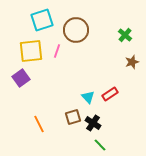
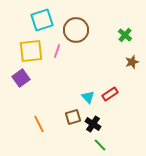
black cross: moved 1 px down
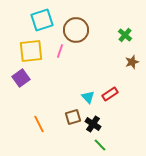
pink line: moved 3 px right
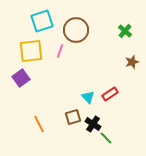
cyan square: moved 1 px down
green cross: moved 4 px up
green line: moved 6 px right, 7 px up
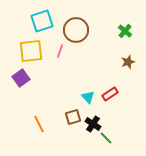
brown star: moved 4 px left
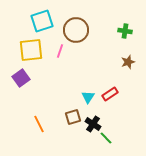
green cross: rotated 32 degrees counterclockwise
yellow square: moved 1 px up
cyan triangle: rotated 16 degrees clockwise
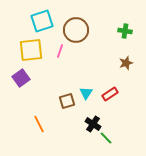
brown star: moved 2 px left, 1 px down
cyan triangle: moved 2 px left, 4 px up
brown square: moved 6 px left, 16 px up
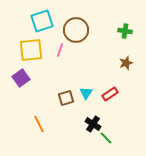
pink line: moved 1 px up
brown square: moved 1 px left, 3 px up
